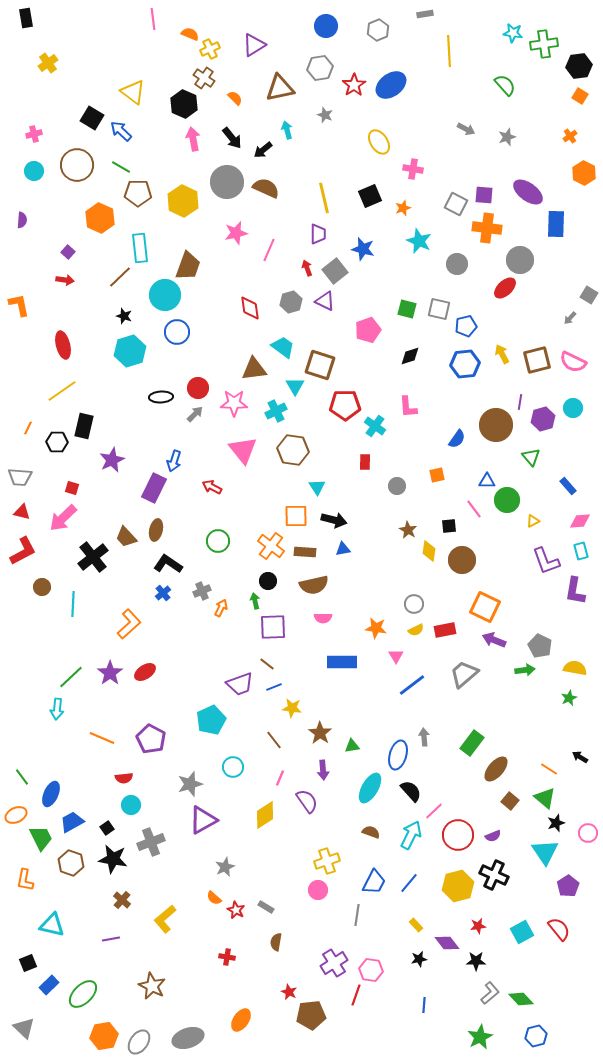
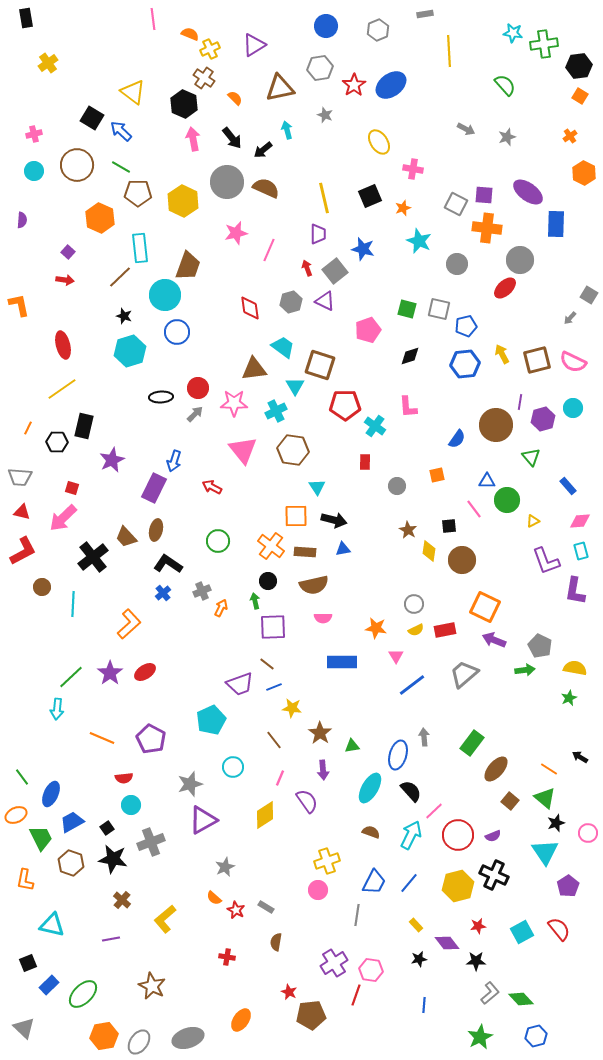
yellow line at (62, 391): moved 2 px up
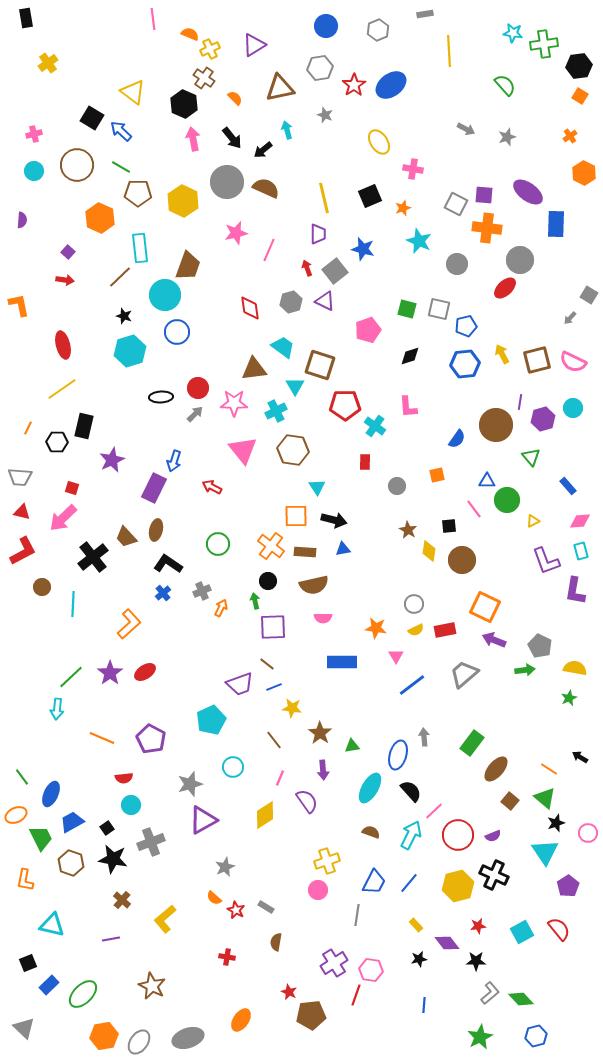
green circle at (218, 541): moved 3 px down
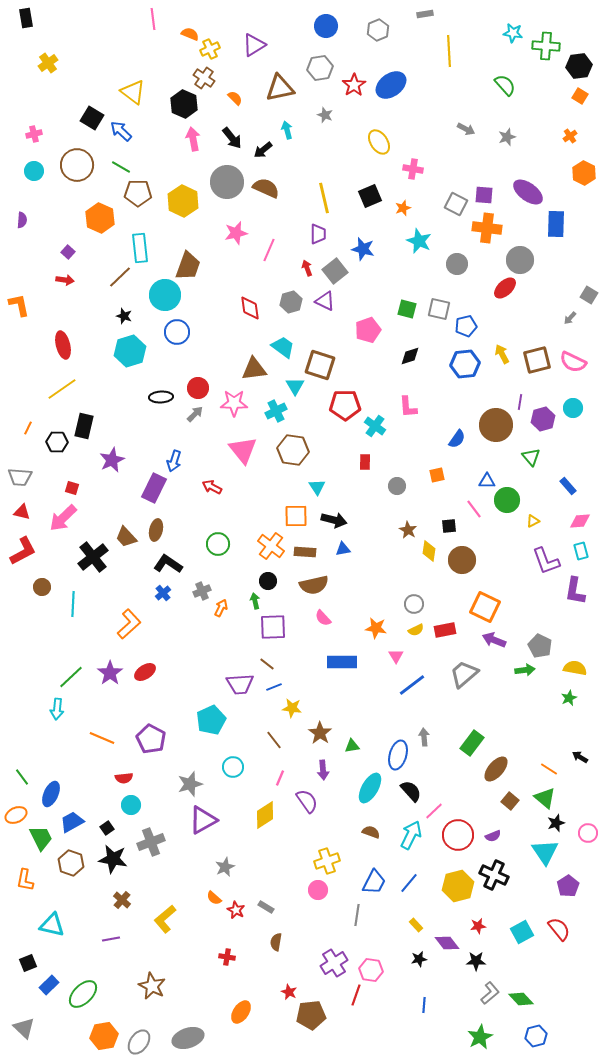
green cross at (544, 44): moved 2 px right, 2 px down; rotated 12 degrees clockwise
pink semicircle at (323, 618): rotated 48 degrees clockwise
purple trapezoid at (240, 684): rotated 16 degrees clockwise
orange ellipse at (241, 1020): moved 8 px up
